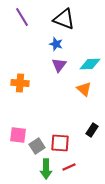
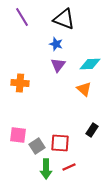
purple triangle: moved 1 px left
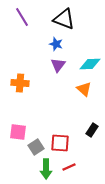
pink square: moved 3 px up
gray square: moved 1 px left, 1 px down
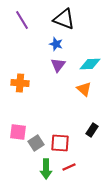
purple line: moved 3 px down
gray square: moved 4 px up
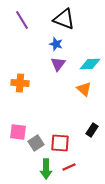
purple triangle: moved 1 px up
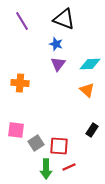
purple line: moved 1 px down
orange triangle: moved 3 px right, 1 px down
pink square: moved 2 px left, 2 px up
red square: moved 1 px left, 3 px down
